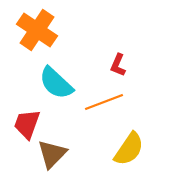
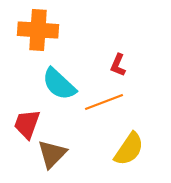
orange cross: moved 1 px right; rotated 30 degrees counterclockwise
cyan semicircle: moved 3 px right, 1 px down
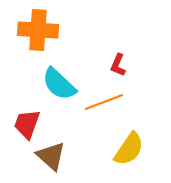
brown triangle: moved 1 px left, 2 px down; rotated 32 degrees counterclockwise
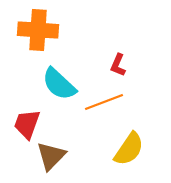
brown triangle: rotated 32 degrees clockwise
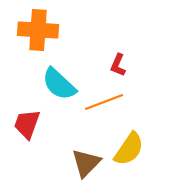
brown triangle: moved 35 px right, 7 px down
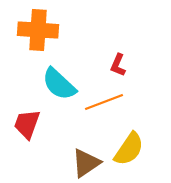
brown triangle: rotated 12 degrees clockwise
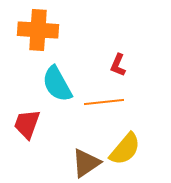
cyan semicircle: moved 2 px left; rotated 18 degrees clockwise
orange line: rotated 15 degrees clockwise
yellow semicircle: moved 4 px left; rotated 6 degrees clockwise
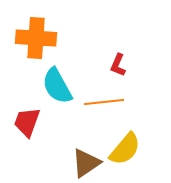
orange cross: moved 2 px left, 8 px down
cyan semicircle: moved 2 px down
red trapezoid: moved 2 px up
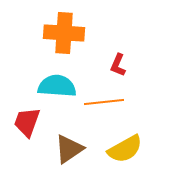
orange cross: moved 28 px right, 5 px up
cyan semicircle: rotated 123 degrees clockwise
yellow semicircle: rotated 21 degrees clockwise
brown triangle: moved 17 px left, 14 px up
